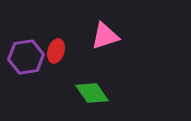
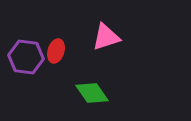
pink triangle: moved 1 px right, 1 px down
purple hexagon: rotated 16 degrees clockwise
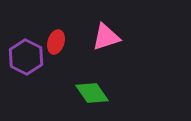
red ellipse: moved 9 px up
purple hexagon: rotated 20 degrees clockwise
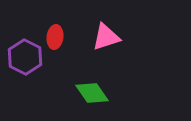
red ellipse: moved 1 px left, 5 px up; rotated 10 degrees counterclockwise
purple hexagon: moved 1 px left
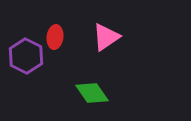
pink triangle: rotated 16 degrees counterclockwise
purple hexagon: moved 1 px right, 1 px up
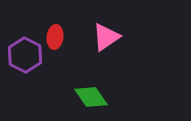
purple hexagon: moved 1 px left, 1 px up
green diamond: moved 1 px left, 4 px down
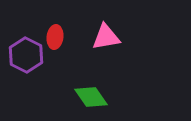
pink triangle: rotated 24 degrees clockwise
purple hexagon: moved 1 px right
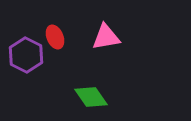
red ellipse: rotated 30 degrees counterclockwise
